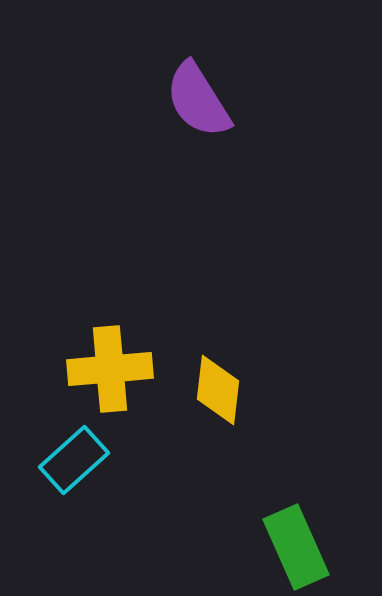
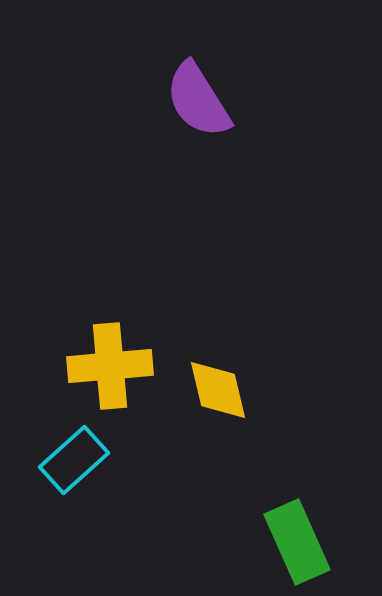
yellow cross: moved 3 px up
yellow diamond: rotated 20 degrees counterclockwise
green rectangle: moved 1 px right, 5 px up
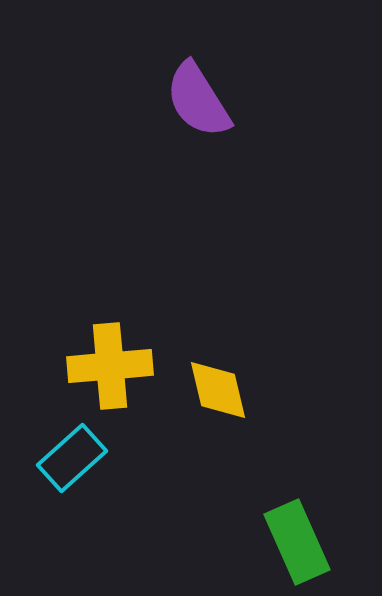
cyan rectangle: moved 2 px left, 2 px up
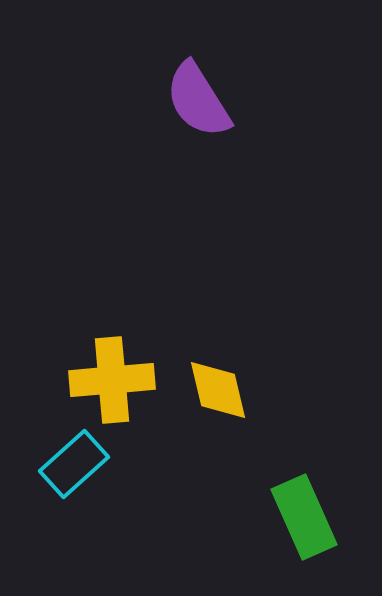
yellow cross: moved 2 px right, 14 px down
cyan rectangle: moved 2 px right, 6 px down
green rectangle: moved 7 px right, 25 px up
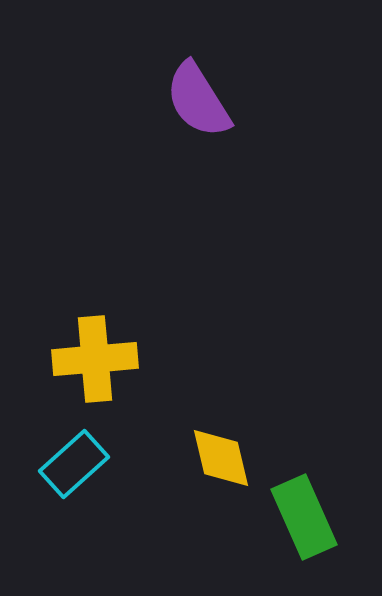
yellow cross: moved 17 px left, 21 px up
yellow diamond: moved 3 px right, 68 px down
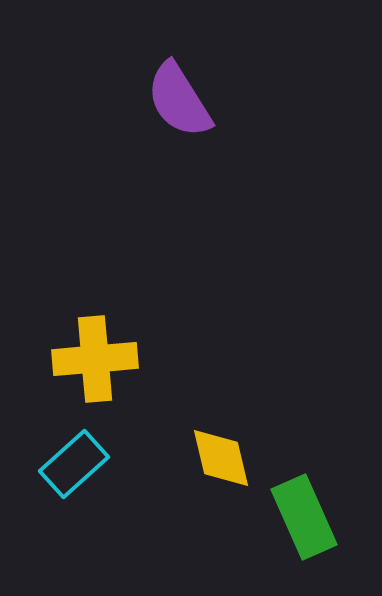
purple semicircle: moved 19 px left
